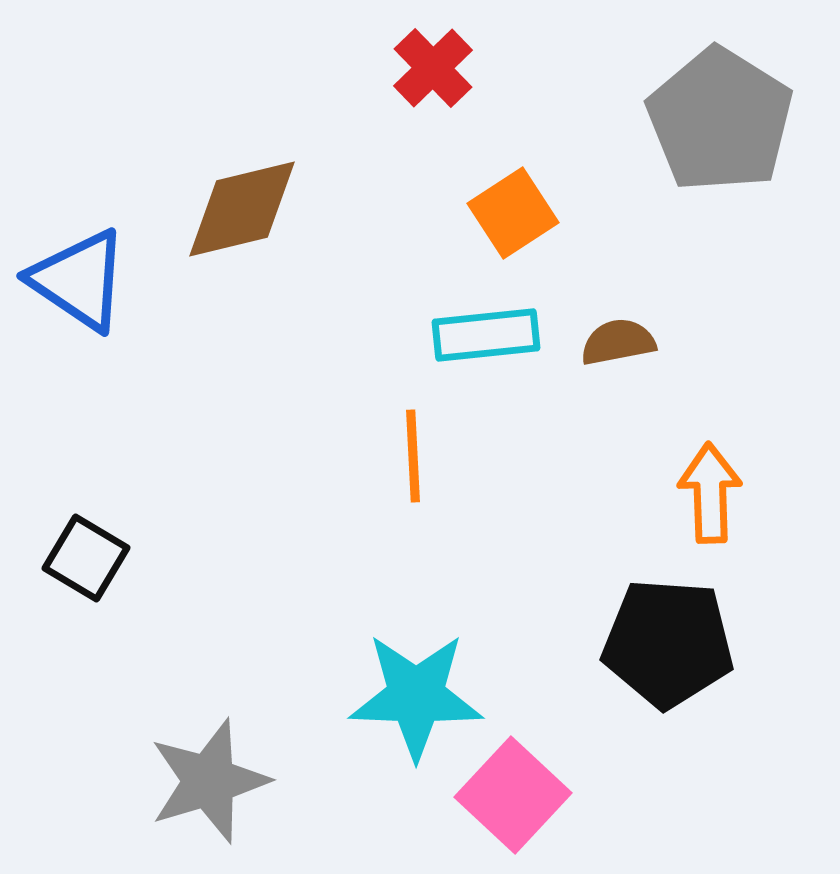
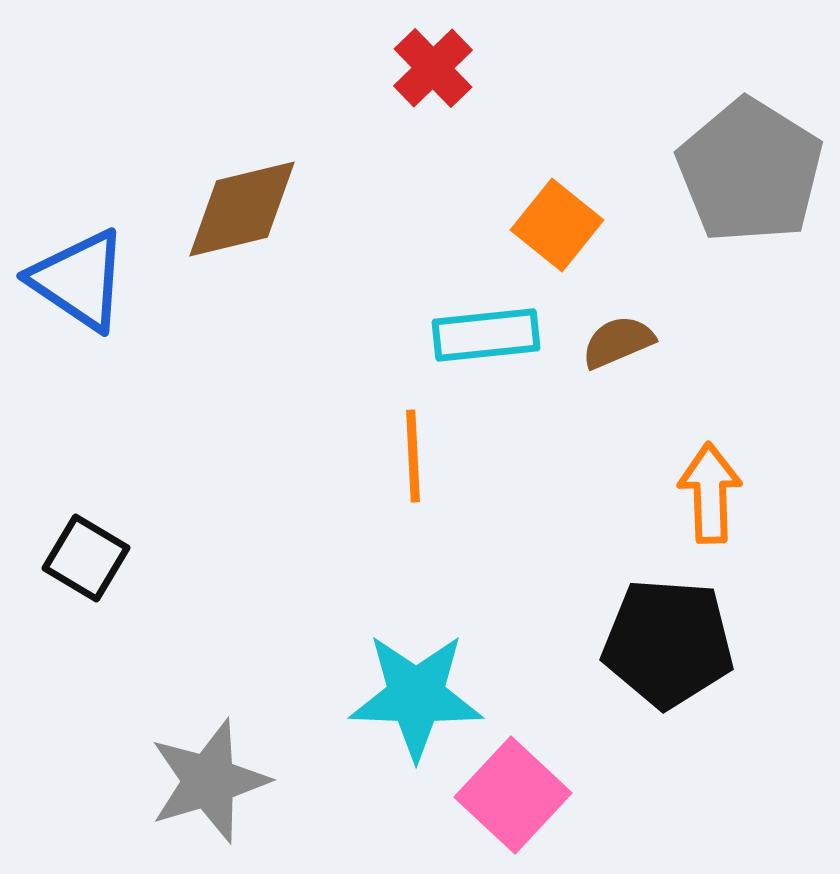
gray pentagon: moved 30 px right, 51 px down
orange square: moved 44 px right, 12 px down; rotated 18 degrees counterclockwise
brown semicircle: rotated 12 degrees counterclockwise
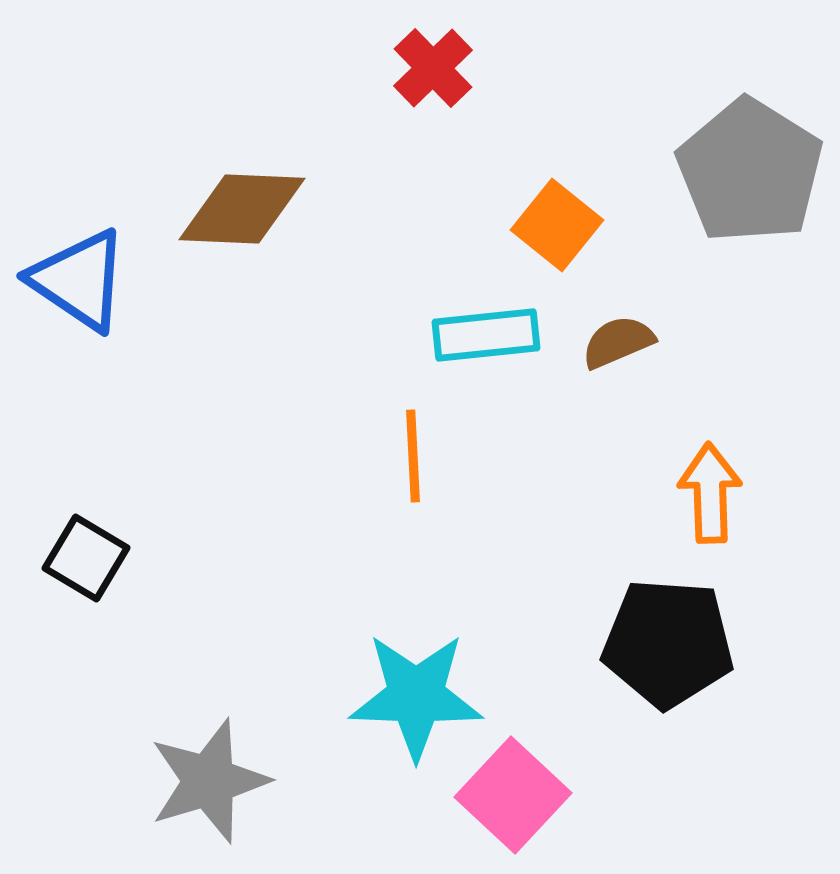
brown diamond: rotated 16 degrees clockwise
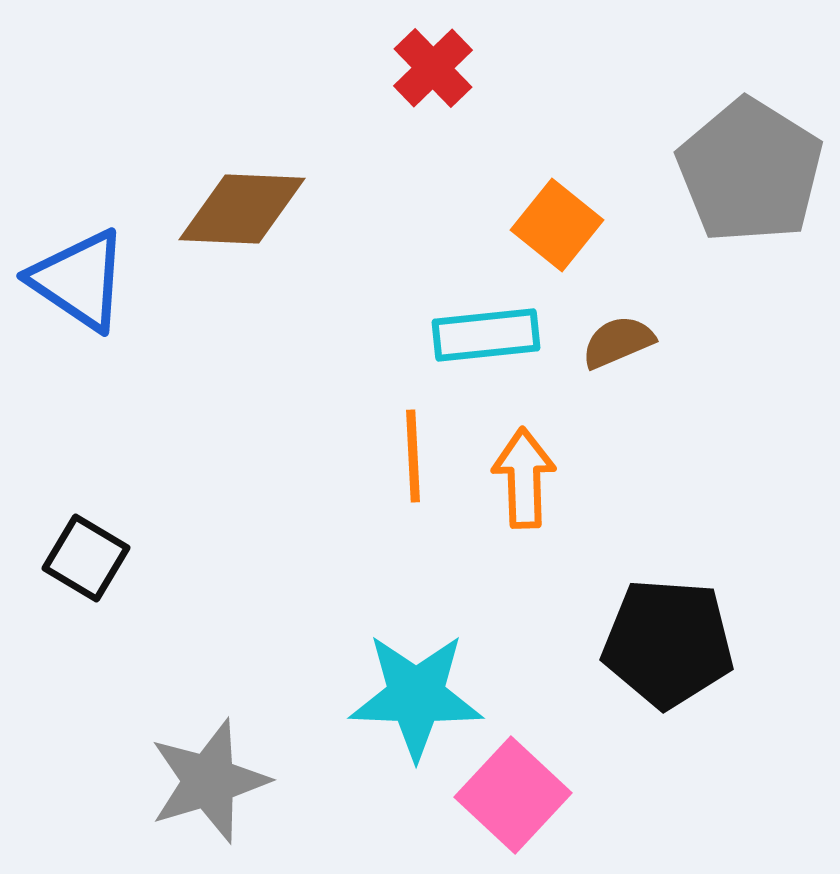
orange arrow: moved 186 px left, 15 px up
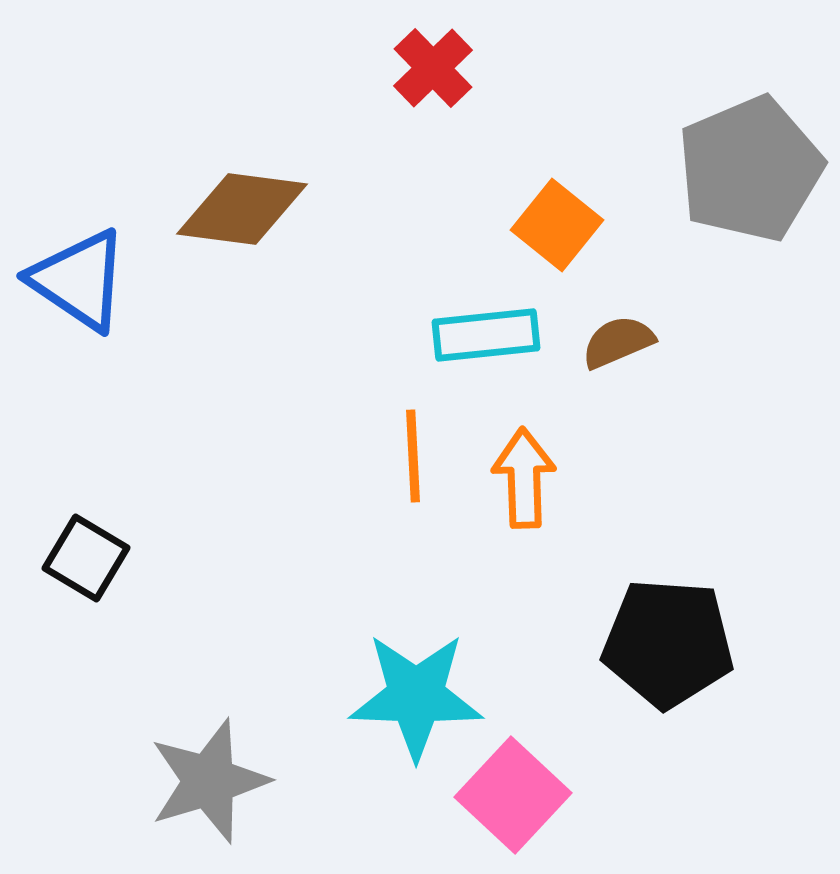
gray pentagon: moved 2 px up; rotated 17 degrees clockwise
brown diamond: rotated 5 degrees clockwise
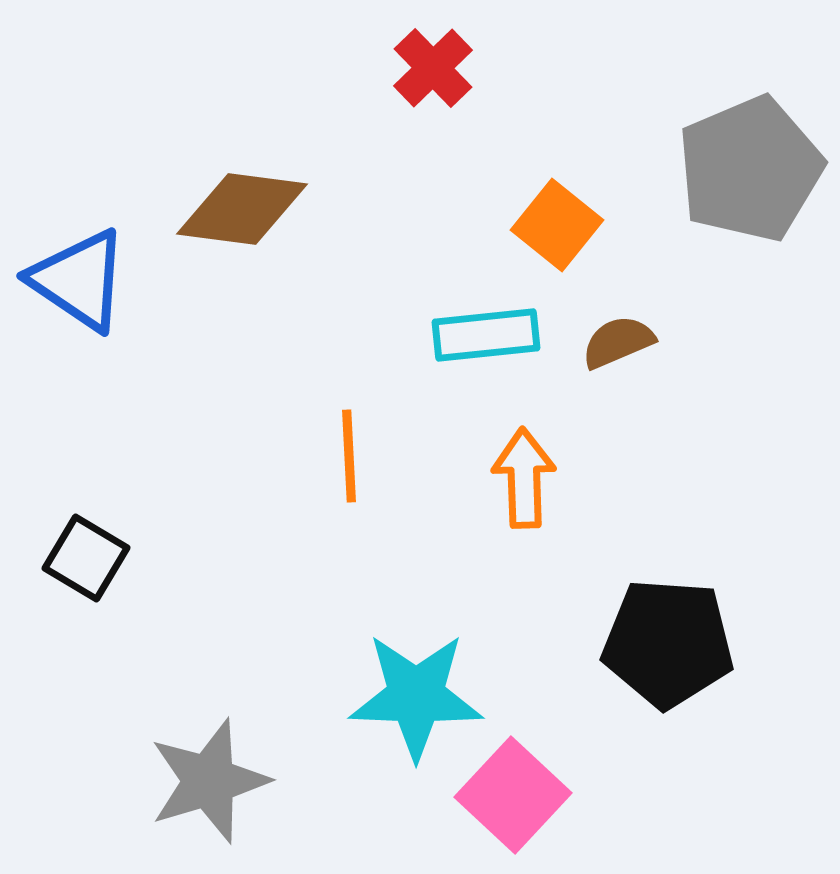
orange line: moved 64 px left
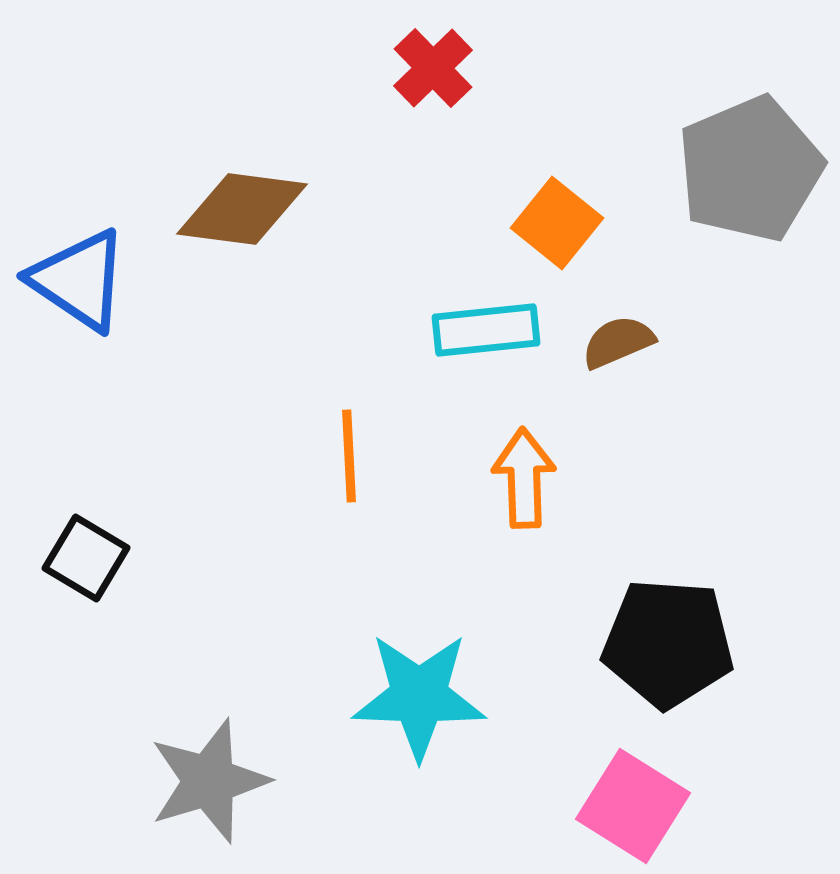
orange square: moved 2 px up
cyan rectangle: moved 5 px up
cyan star: moved 3 px right
pink square: moved 120 px right, 11 px down; rotated 11 degrees counterclockwise
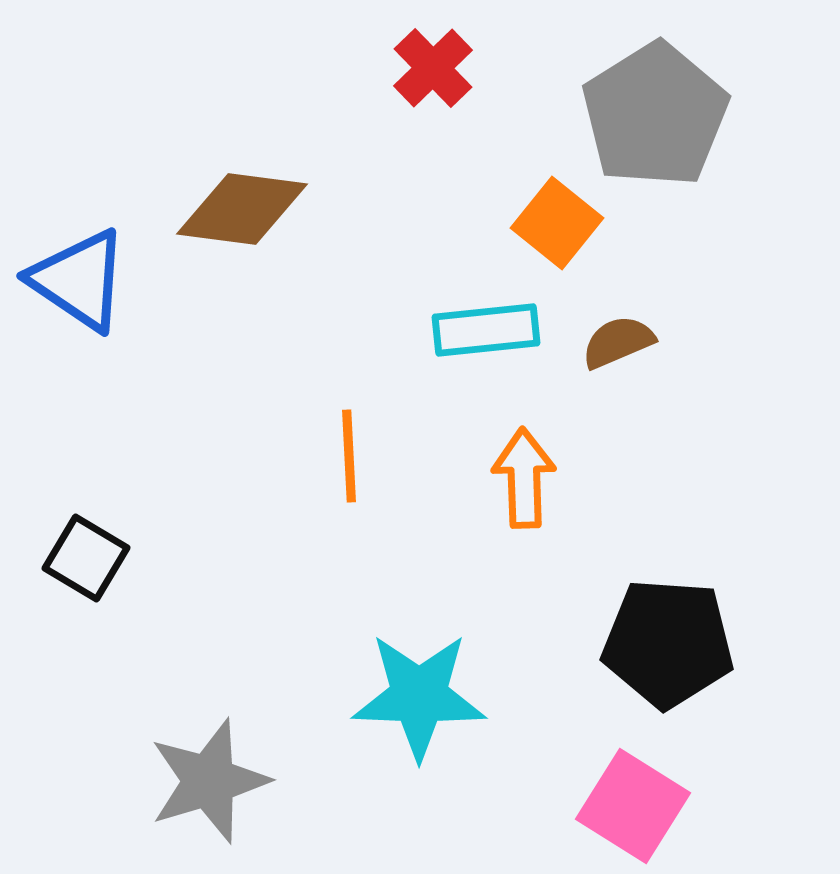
gray pentagon: moved 95 px left, 54 px up; rotated 9 degrees counterclockwise
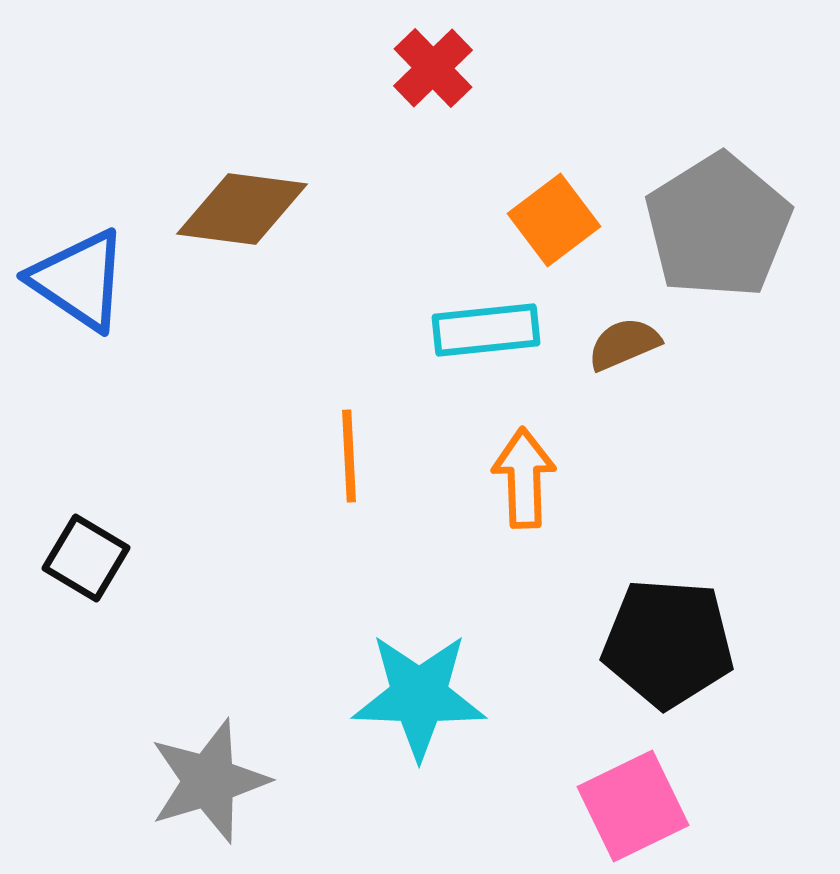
gray pentagon: moved 63 px right, 111 px down
orange square: moved 3 px left, 3 px up; rotated 14 degrees clockwise
brown semicircle: moved 6 px right, 2 px down
pink square: rotated 32 degrees clockwise
